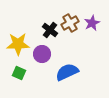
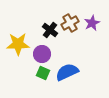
green square: moved 24 px right
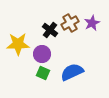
blue semicircle: moved 5 px right
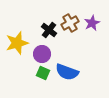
black cross: moved 1 px left
yellow star: moved 1 px left, 1 px up; rotated 15 degrees counterclockwise
blue semicircle: moved 5 px left; rotated 135 degrees counterclockwise
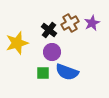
purple circle: moved 10 px right, 2 px up
green square: rotated 24 degrees counterclockwise
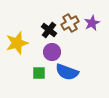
green square: moved 4 px left
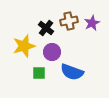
brown cross: moved 1 px left, 2 px up; rotated 18 degrees clockwise
black cross: moved 3 px left, 2 px up
yellow star: moved 7 px right, 3 px down
blue semicircle: moved 5 px right
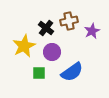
purple star: moved 8 px down
yellow star: rotated 10 degrees counterclockwise
blue semicircle: rotated 55 degrees counterclockwise
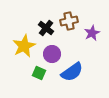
purple star: moved 2 px down
purple circle: moved 2 px down
green square: rotated 24 degrees clockwise
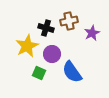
black cross: rotated 21 degrees counterclockwise
yellow star: moved 3 px right
blue semicircle: rotated 90 degrees clockwise
